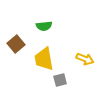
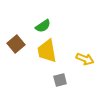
green semicircle: moved 1 px left; rotated 28 degrees counterclockwise
yellow trapezoid: moved 3 px right, 8 px up
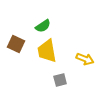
brown square: rotated 24 degrees counterclockwise
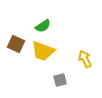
yellow trapezoid: moved 4 px left; rotated 60 degrees counterclockwise
yellow arrow: rotated 138 degrees counterclockwise
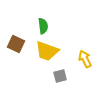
green semicircle: rotated 63 degrees counterclockwise
yellow trapezoid: moved 4 px right
gray square: moved 4 px up
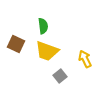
gray square: rotated 24 degrees counterclockwise
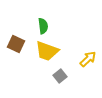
yellow arrow: moved 3 px right; rotated 72 degrees clockwise
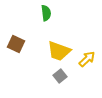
green semicircle: moved 3 px right, 13 px up
yellow trapezoid: moved 12 px right
yellow arrow: moved 1 px left
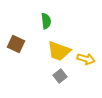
green semicircle: moved 8 px down
yellow arrow: moved 1 px left; rotated 60 degrees clockwise
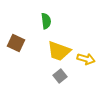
brown square: moved 1 px up
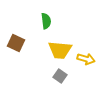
yellow trapezoid: moved 1 px right, 1 px up; rotated 15 degrees counterclockwise
gray square: rotated 16 degrees counterclockwise
